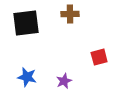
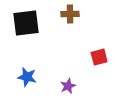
purple star: moved 4 px right, 5 px down
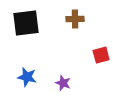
brown cross: moved 5 px right, 5 px down
red square: moved 2 px right, 2 px up
purple star: moved 5 px left, 3 px up; rotated 28 degrees counterclockwise
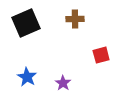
black square: rotated 16 degrees counterclockwise
blue star: rotated 18 degrees clockwise
purple star: rotated 14 degrees clockwise
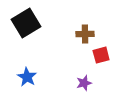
brown cross: moved 10 px right, 15 px down
black square: rotated 8 degrees counterclockwise
purple star: moved 21 px right; rotated 21 degrees clockwise
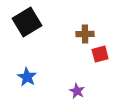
black square: moved 1 px right, 1 px up
red square: moved 1 px left, 1 px up
purple star: moved 7 px left, 8 px down; rotated 28 degrees counterclockwise
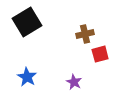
brown cross: rotated 12 degrees counterclockwise
purple star: moved 3 px left, 9 px up
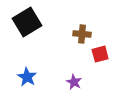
brown cross: moved 3 px left; rotated 18 degrees clockwise
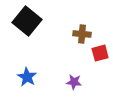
black square: moved 1 px up; rotated 20 degrees counterclockwise
red square: moved 1 px up
purple star: rotated 21 degrees counterclockwise
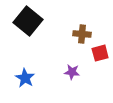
black square: moved 1 px right
blue star: moved 2 px left, 1 px down
purple star: moved 2 px left, 10 px up
